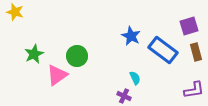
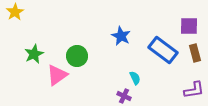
yellow star: rotated 24 degrees clockwise
purple square: rotated 18 degrees clockwise
blue star: moved 10 px left
brown rectangle: moved 1 px left, 1 px down
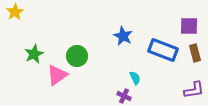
blue star: moved 2 px right
blue rectangle: rotated 16 degrees counterclockwise
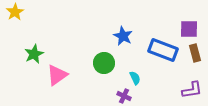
purple square: moved 3 px down
green circle: moved 27 px right, 7 px down
purple L-shape: moved 2 px left
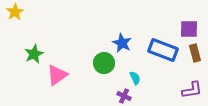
blue star: moved 1 px left, 7 px down
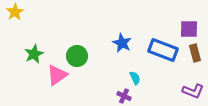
green circle: moved 27 px left, 7 px up
purple L-shape: moved 1 px right, 1 px down; rotated 30 degrees clockwise
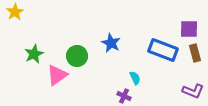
blue star: moved 11 px left
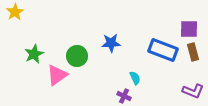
blue star: rotated 30 degrees counterclockwise
brown rectangle: moved 2 px left, 1 px up
